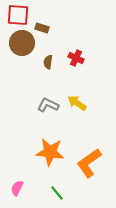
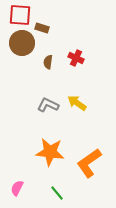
red square: moved 2 px right
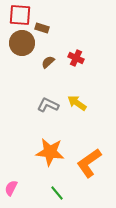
brown semicircle: rotated 40 degrees clockwise
pink semicircle: moved 6 px left
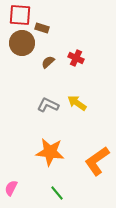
orange L-shape: moved 8 px right, 2 px up
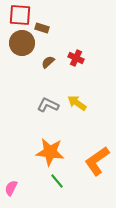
green line: moved 12 px up
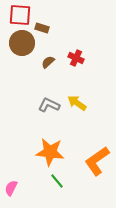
gray L-shape: moved 1 px right
